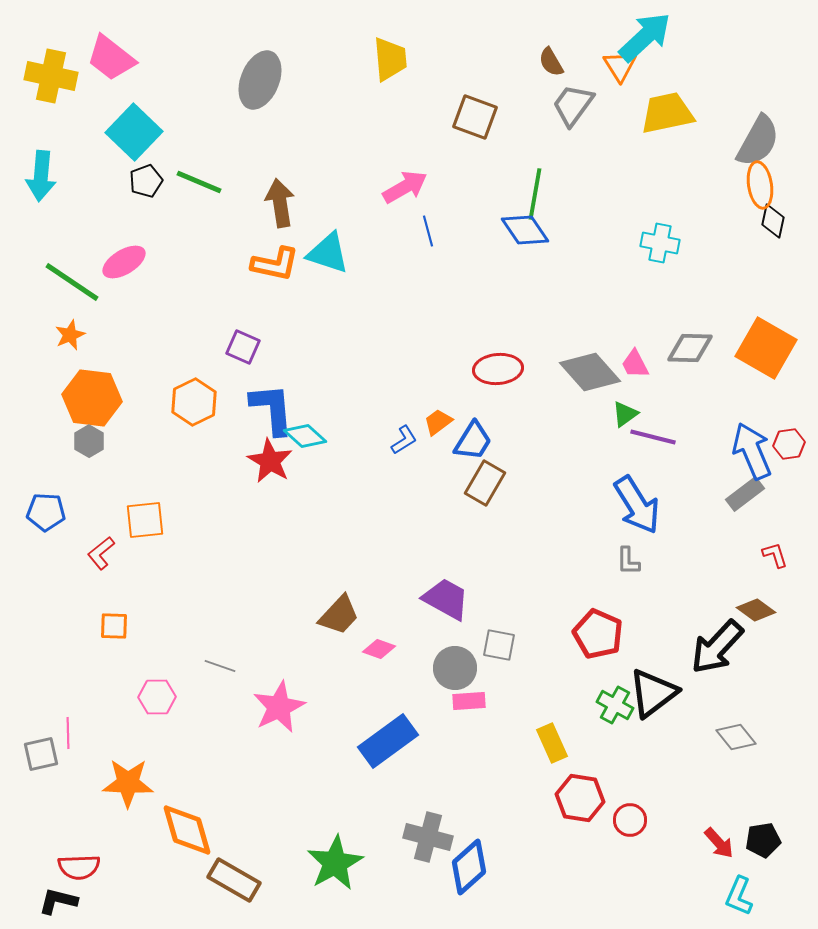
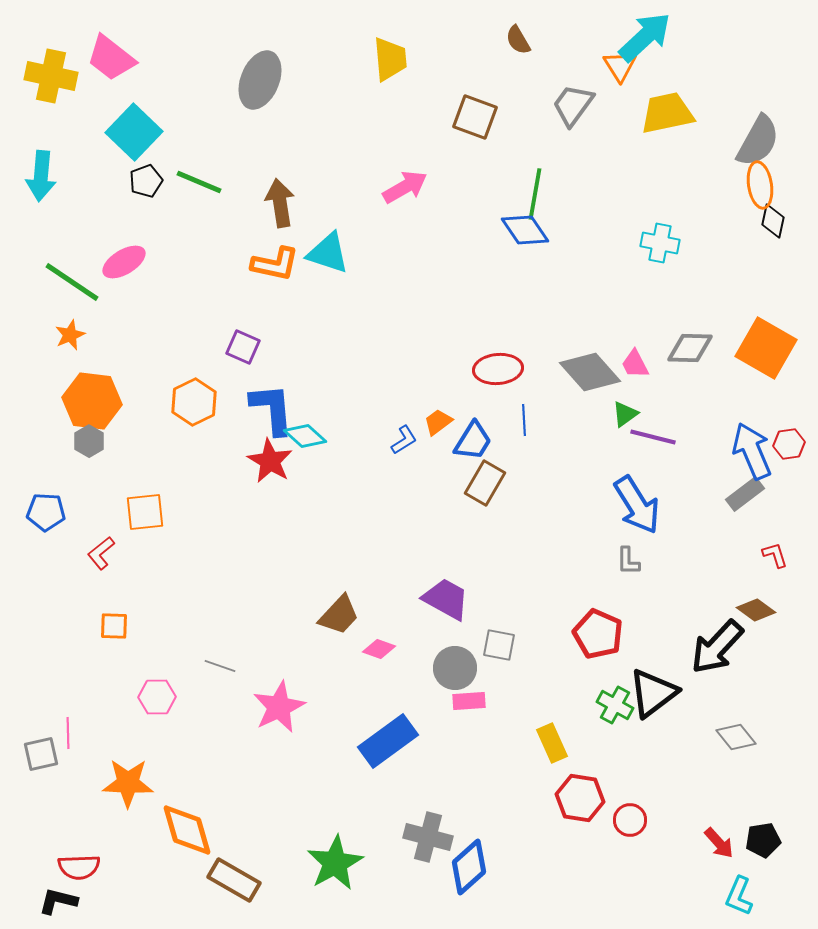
brown semicircle at (551, 62): moved 33 px left, 22 px up
blue line at (428, 231): moved 96 px right, 189 px down; rotated 12 degrees clockwise
orange hexagon at (92, 398): moved 3 px down
orange square at (145, 520): moved 8 px up
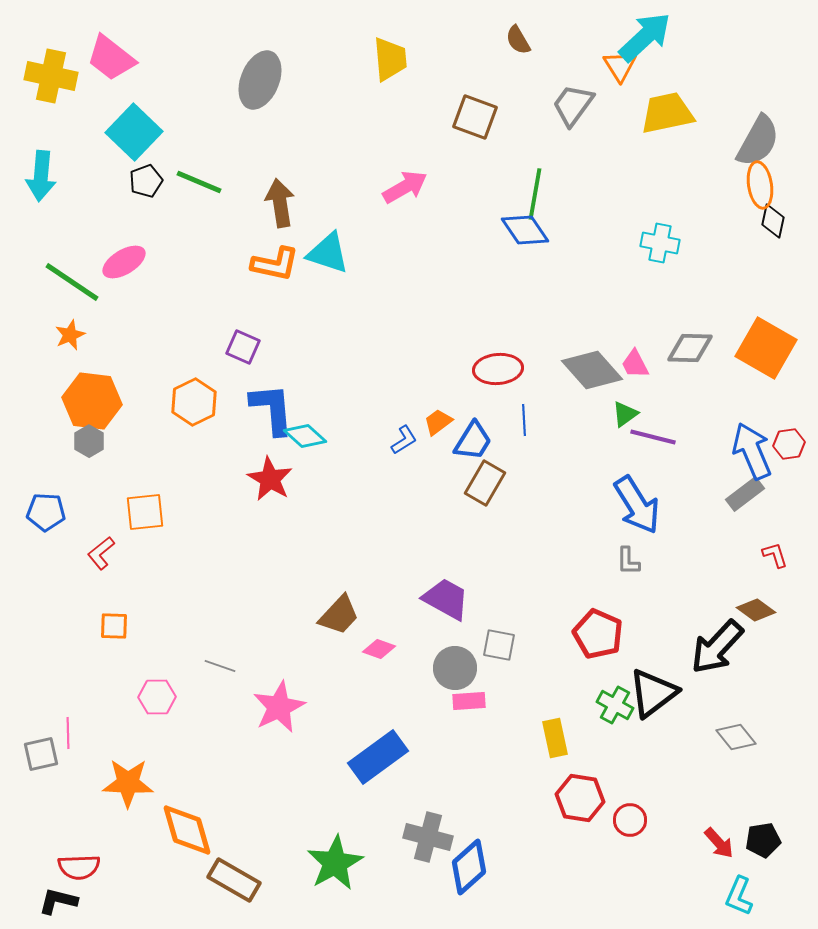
gray diamond at (590, 372): moved 2 px right, 2 px up
red star at (270, 461): moved 18 px down
blue rectangle at (388, 741): moved 10 px left, 16 px down
yellow rectangle at (552, 743): moved 3 px right, 5 px up; rotated 12 degrees clockwise
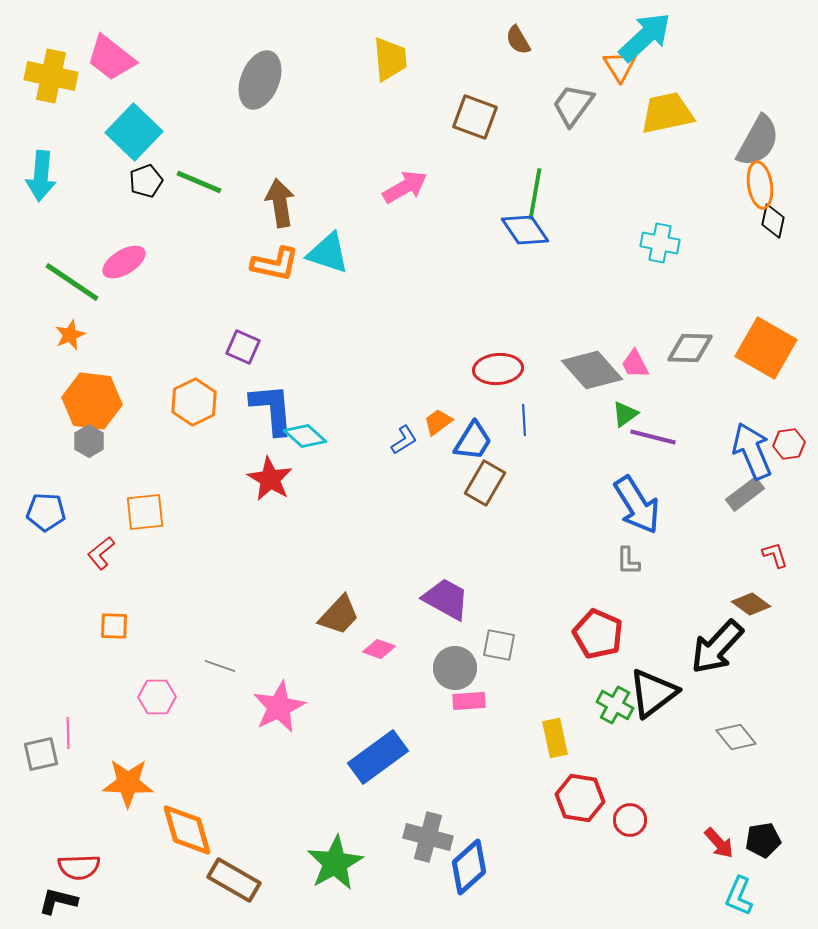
brown diamond at (756, 610): moved 5 px left, 6 px up
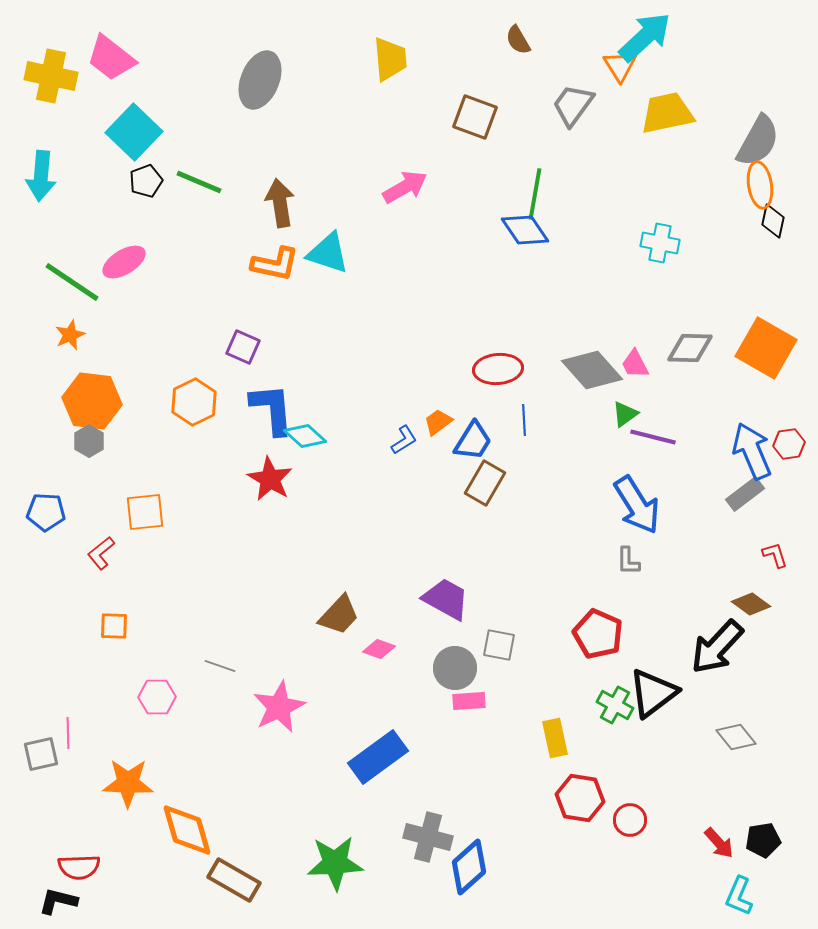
green star at (335, 863): rotated 26 degrees clockwise
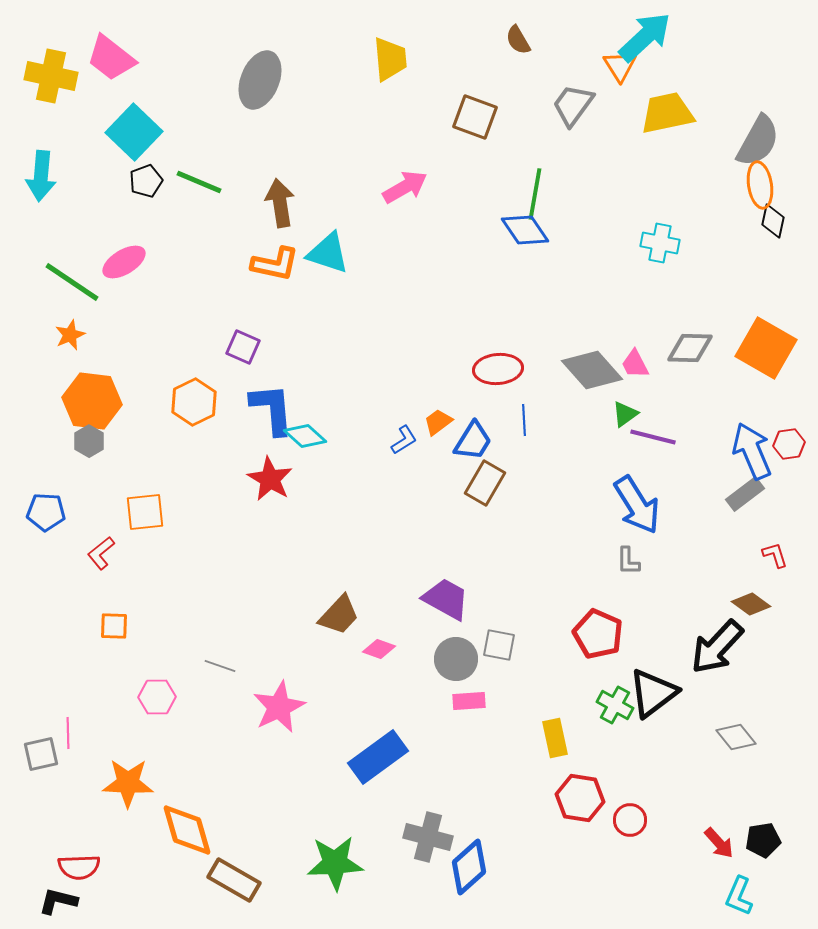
gray circle at (455, 668): moved 1 px right, 9 px up
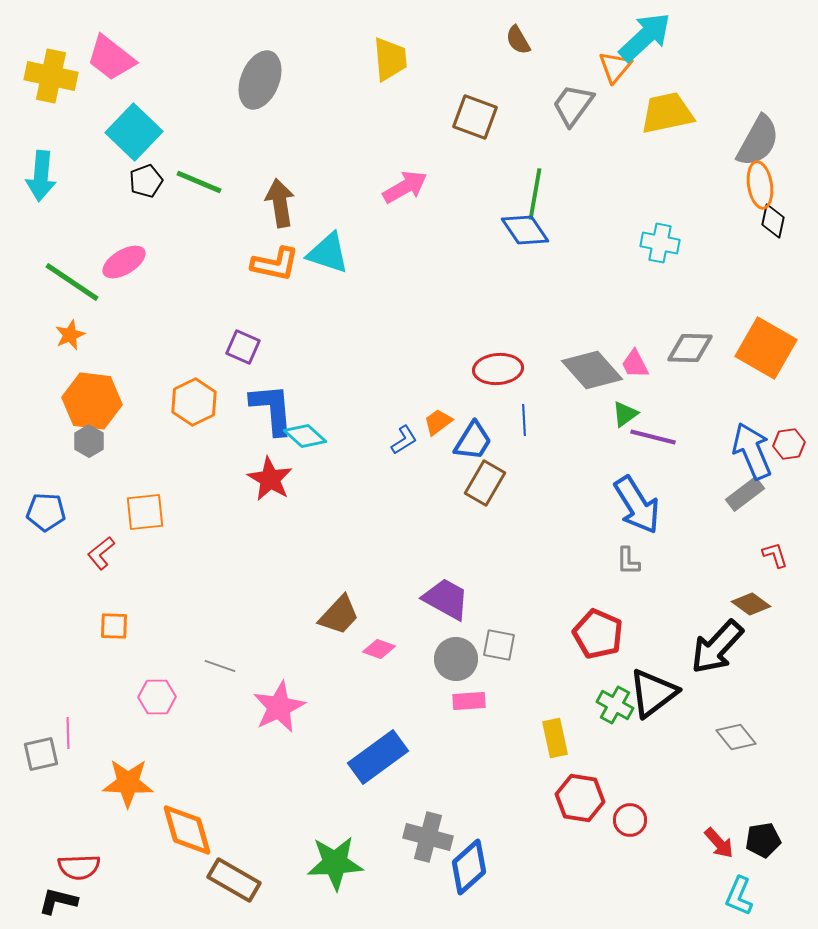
orange triangle at (620, 66): moved 5 px left, 1 px down; rotated 12 degrees clockwise
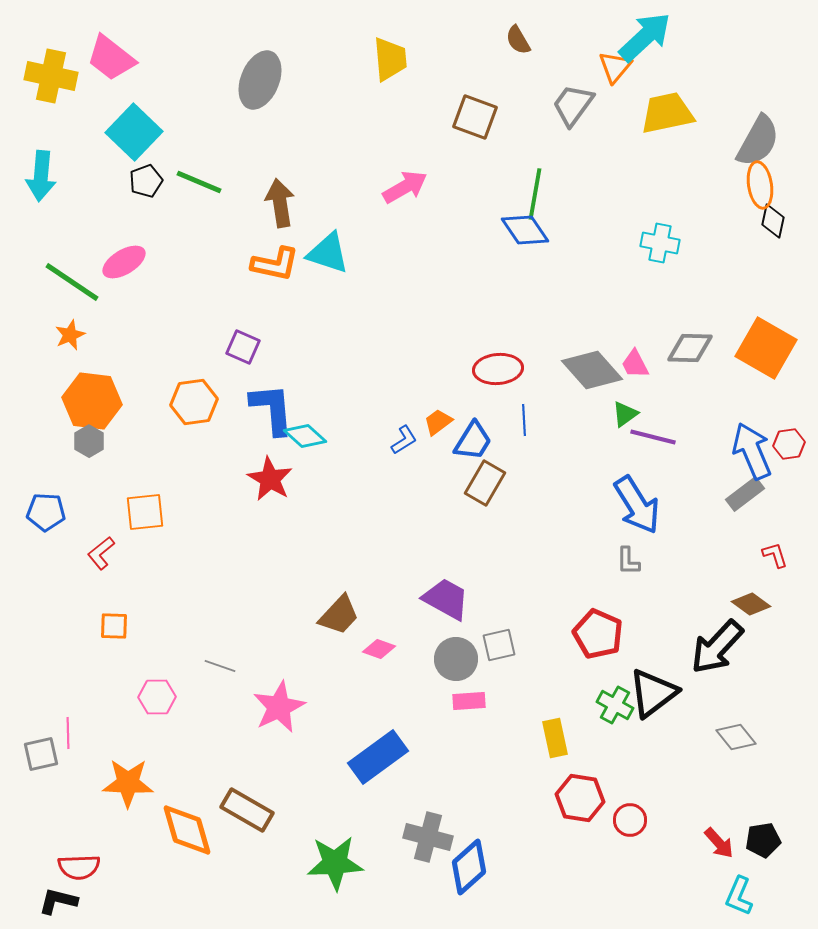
orange hexagon at (194, 402): rotated 18 degrees clockwise
gray square at (499, 645): rotated 24 degrees counterclockwise
brown rectangle at (234, 880): moved 13 px right, 70 px up
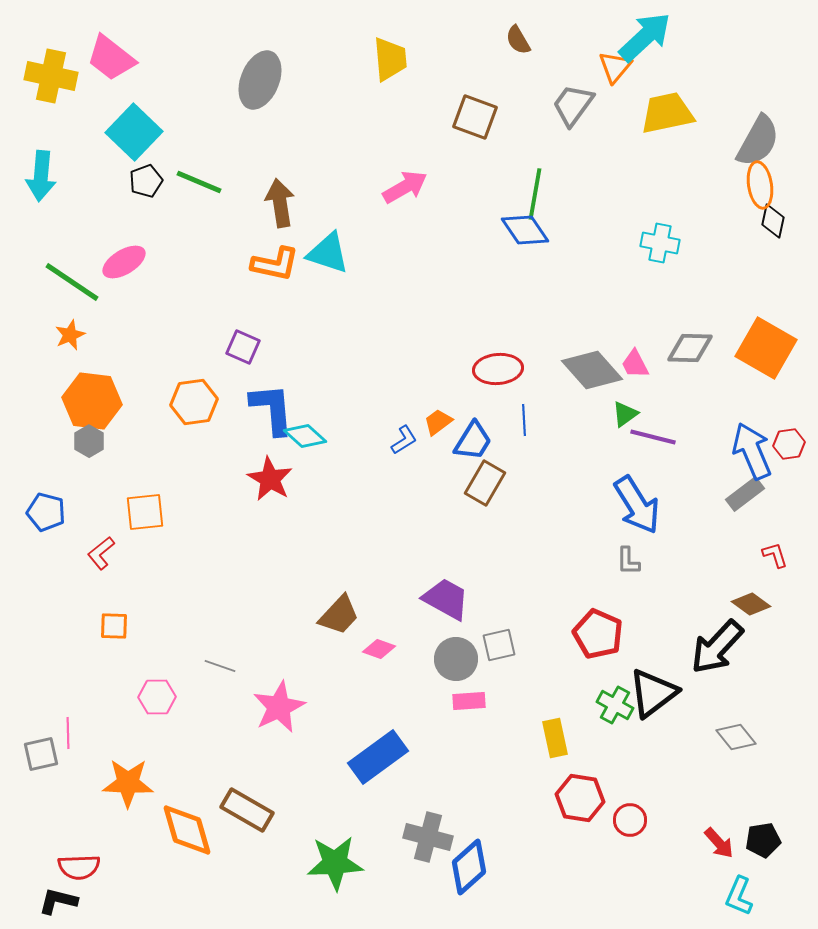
blue pentagon at (46, 512): rotated 12 degrees clockwise
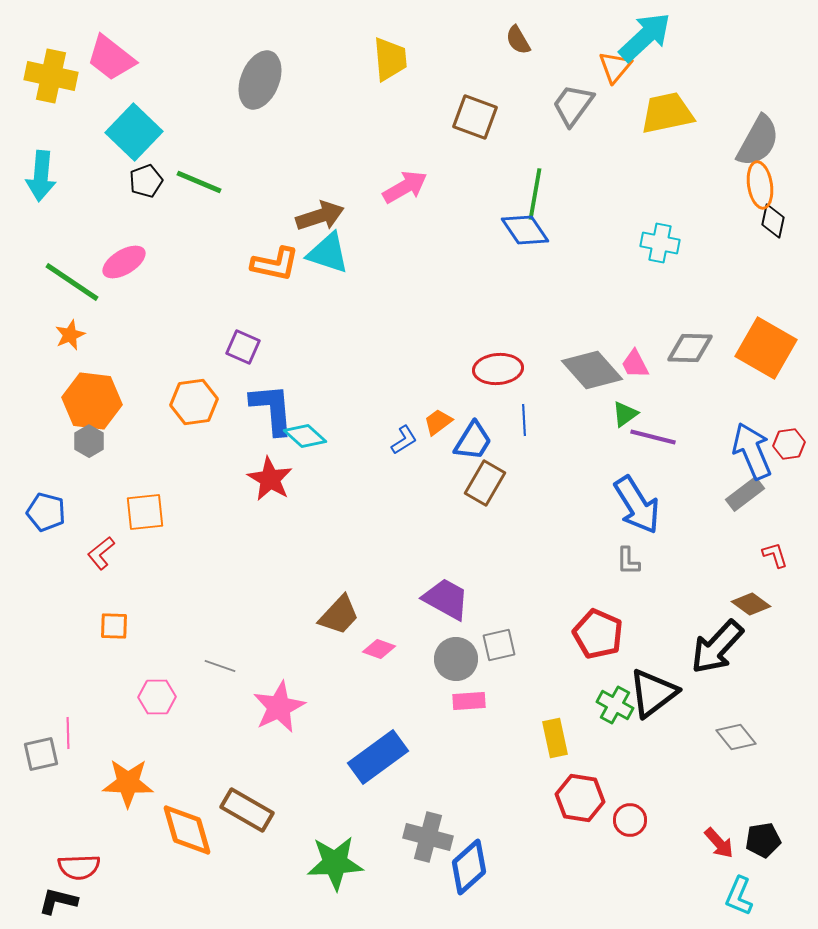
brown arrow at (280, 203): moved 40 px right, 13 px down; rotated 81 degrees clockwise
